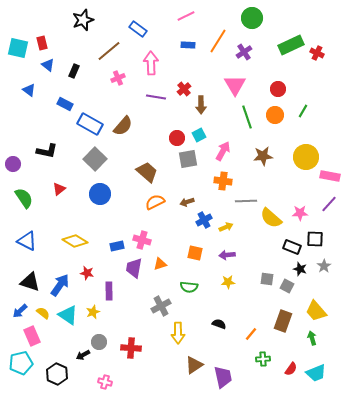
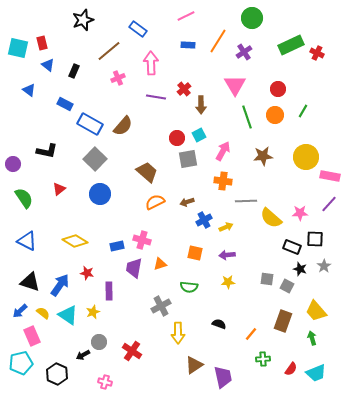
red cross at (131, 348): moved 1 px right, 3 px down; rotated 30 degrees clockwise
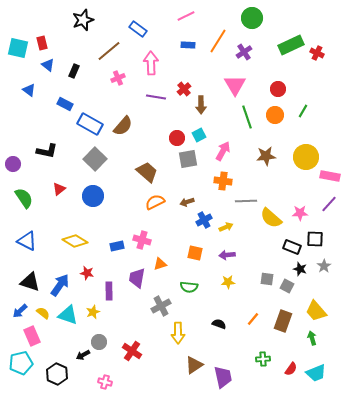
brown star at (263, 156): moved 3 px right
blue circle at (100, 194): moved 7 px left, 2 px down
purple trapezoid at (134, 268): moved 3 px right, 10 px down
cyan triangle at (68, 315): rotated 15 degrees counterclockwise
orange line at (251, 334): moved 2 px right, 15 px up
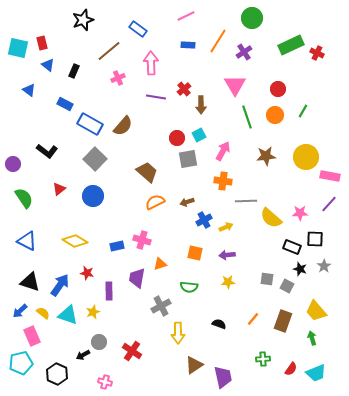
black L-shape at (47, 151): rotated 25 degrees clockwise
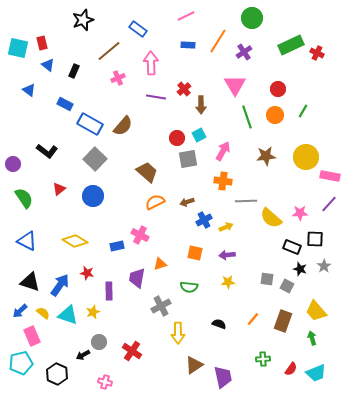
pink cross at (142, 240): moved 2 px left, 5 px up; rotated 12 degrees clockwise
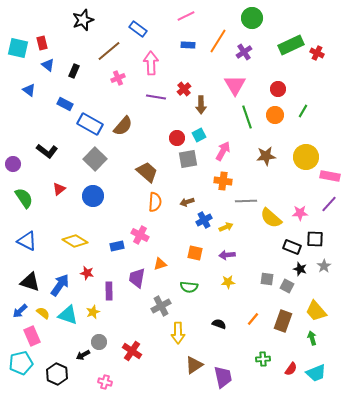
orange semicircle at (155, 202): rotated 120 degrees clockwise
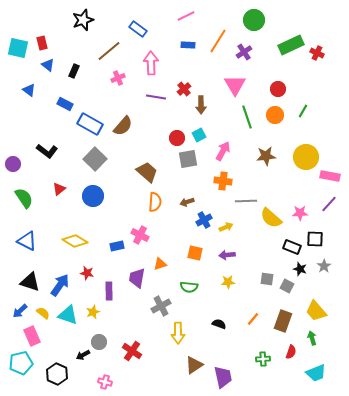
green circle at (252, 18): moved 2 px right, 2 px down
red semicircle at (291, 369): moved 17 px up; rotated 16 degrees counterclockwise
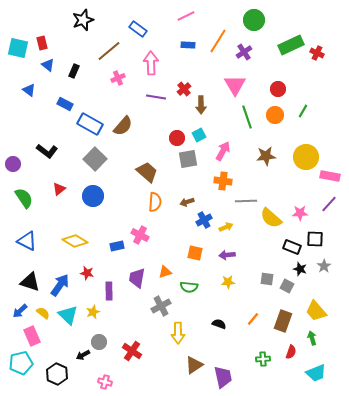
orange triangle at (160, 264): moved 5 px right, 8 px down
cyan triangle at (68, 315): rotated 25 degrees clockwise
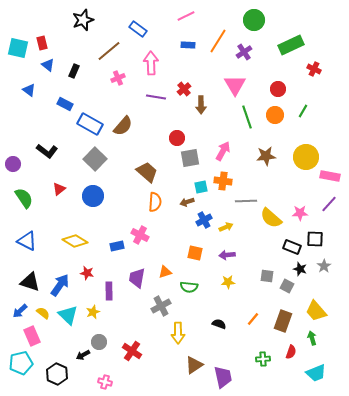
red cross at (317, 53): moved 3 px left, 16 px down
cyan square at (199, 135): moved 2 px right, 52 px down; rotated 16 degrees clockwise
gray square at (188, 159): moved 2 px right, 1 px up
gray square at (267, 279): moved 3 px up
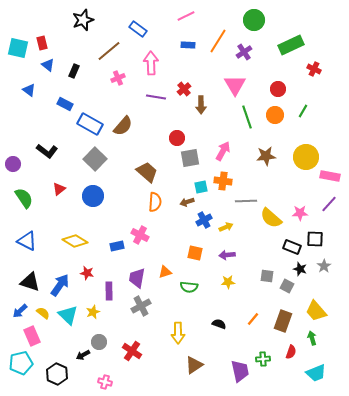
gray cross at (161, 306): moved 20 px left
purple trapezoid at (223, 377): moved 17 px right, 6 px up
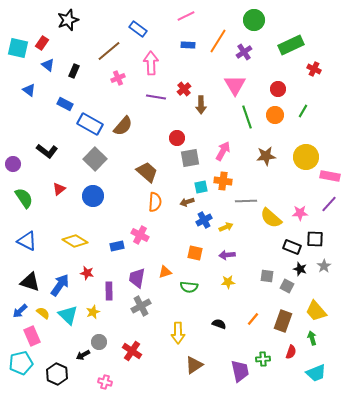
black star at (83, 20): moved 15 px left
red rectangle at (42, 43): rotated 48 degrees clockwise
